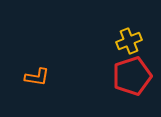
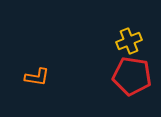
red pentagon: rotated 27 degrees clockwise
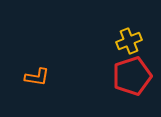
red pentagon: rotated 27 degrees counterclockwise
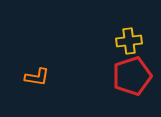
yellow cross: rotated 15 degrees clockwise
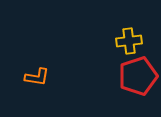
red pentagon: moved 6 px right
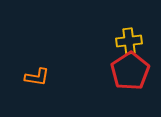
red pentagon: moved 8 px left, 5 px up; rotated 15 degrees counterclockwise
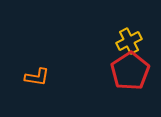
yellow cross: rotated 20 degrees counterclockwise
